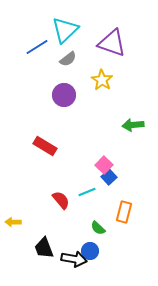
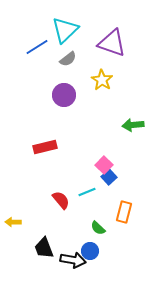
red rectangle: moved 1 px down; rotated 45 degrees counterclockwise
black arrow: moved 1 px left, 1 px down
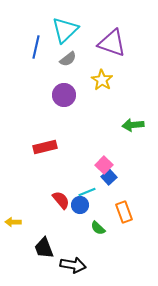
blue line: moved 1 px left; rotated 45 degrees counterclockwise
orange rectangle: rotated 35 degrees counterclockwise
blue circle: moved 10 px left, 46 px up
black arrow: moved 5 px down
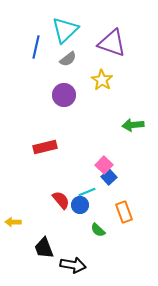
green semicircle: moved 2 px down
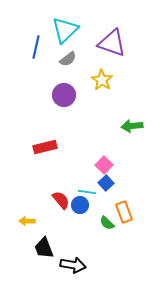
green arrow: moved 1 px left, 1 px down
blue square: moved 3 px left, 6 px down
cyan line: rotated 30 degrees clockwise
yellow arrow: moved 14 px right, 1 px up
green semicircle: moved 9 px right, 7 px up
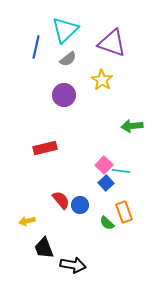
red rectangle: moved 1 px down
cyan line: moved 34 px right, 21 px up
yellow arrow: rotated 14 degrees counterclockwise
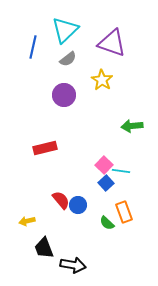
blue line: moved 3 px left
blue circle: moved 2 px left
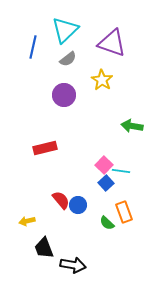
green arrow: rotated 15 degrees clockwise
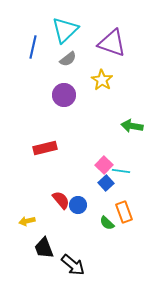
black arrow: rotated 30 degrees clockwise
